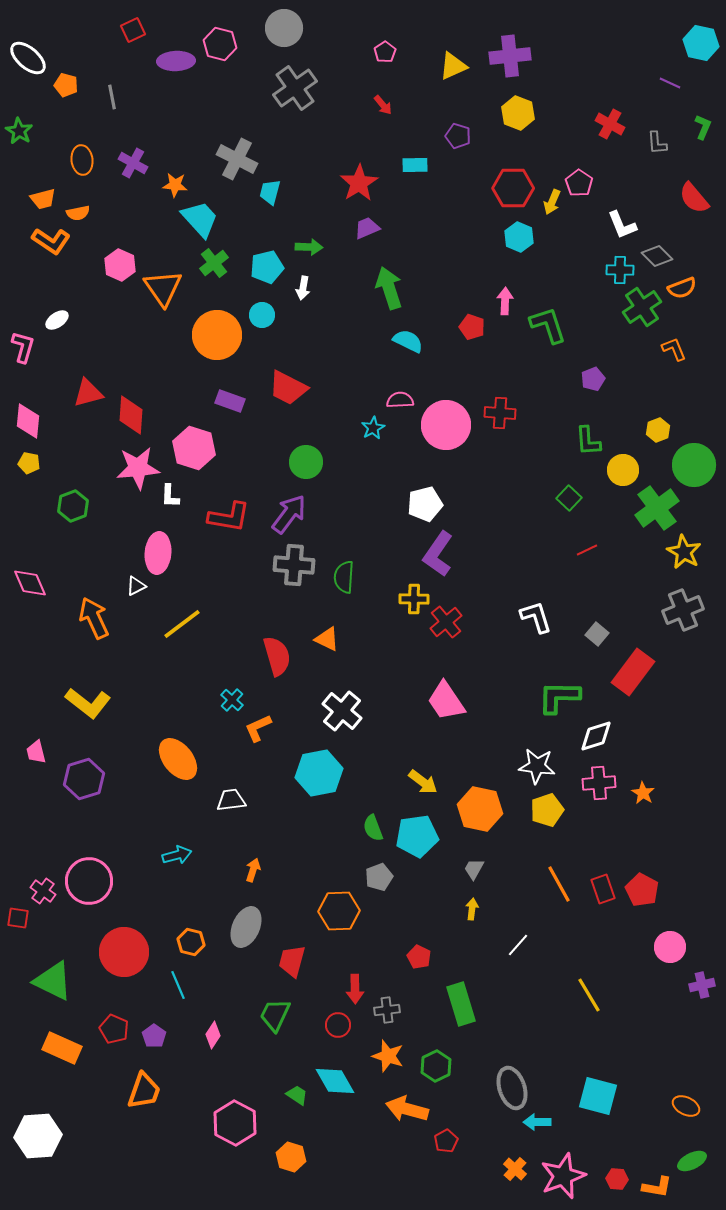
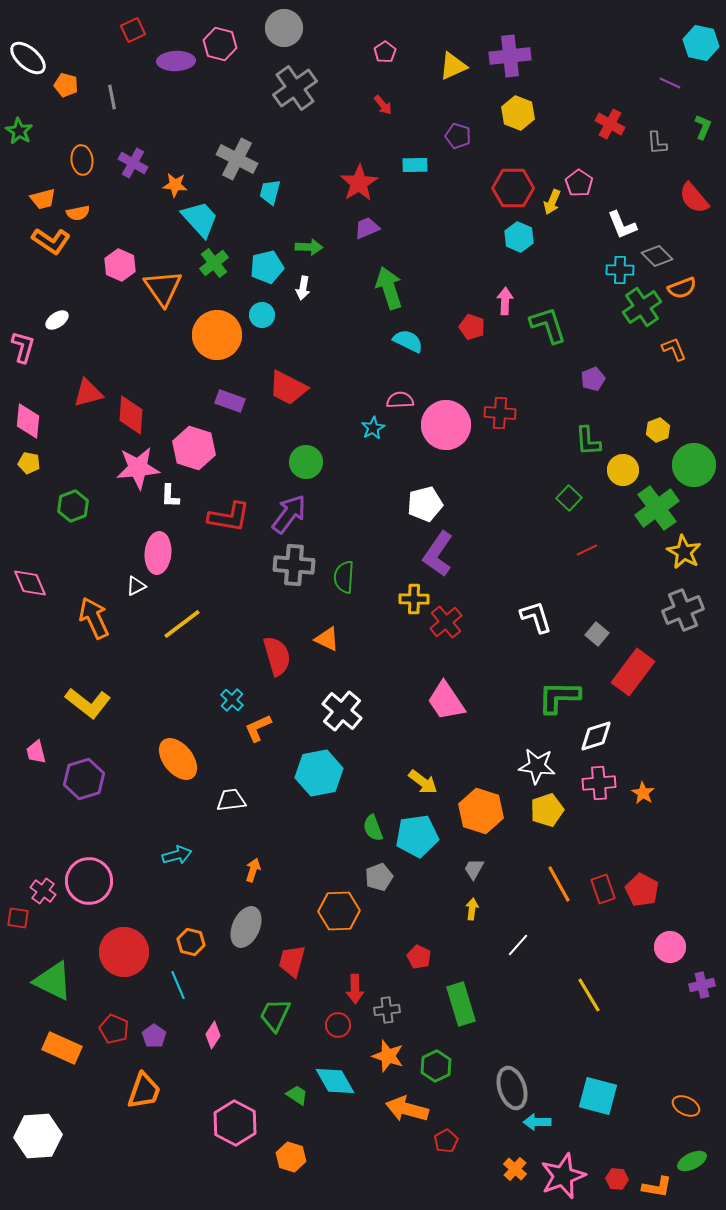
orange hexagon at (480, 809): moved 1 px right, 2 px down; rotated 6 degrees clockwise
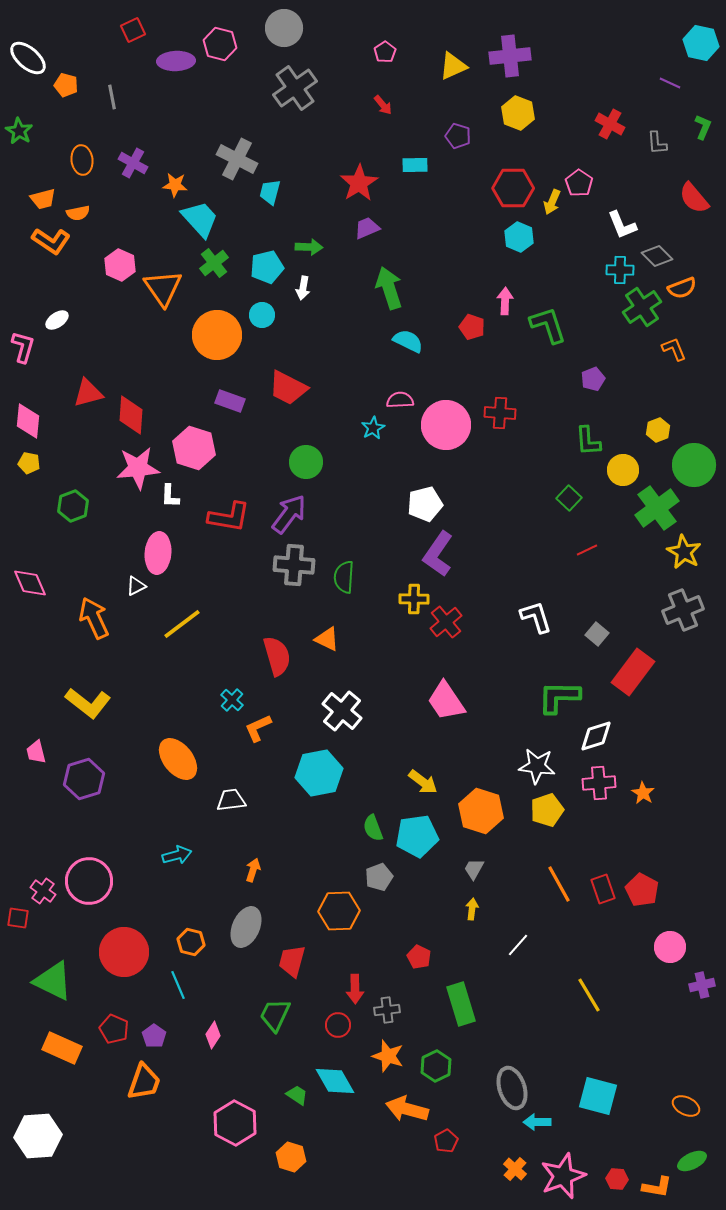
orange trapezoid at (144, 1091): moved 9 px up
